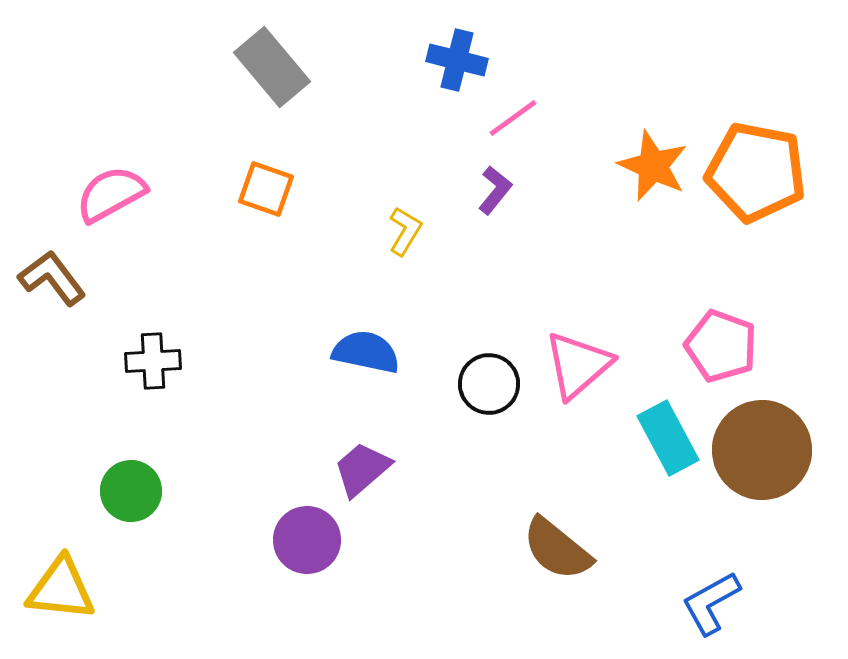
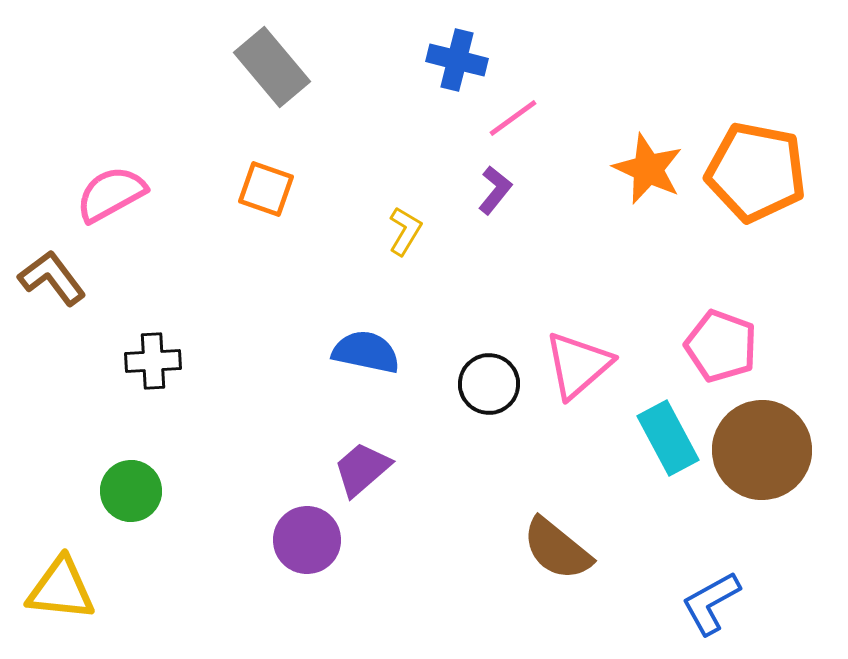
orange star: moved 5 px left, 3 px down
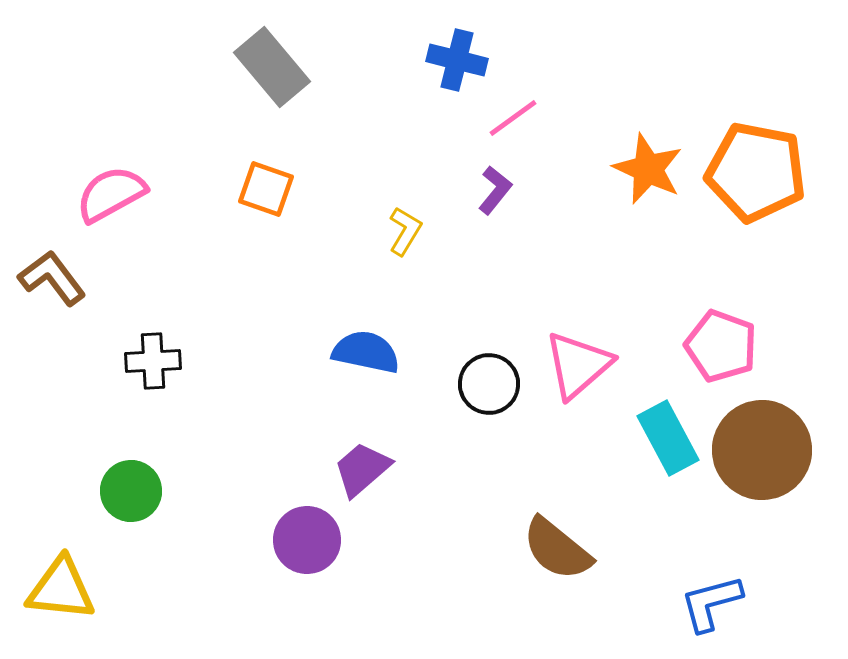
blue L-shape: rotated 14 degrees clockwise
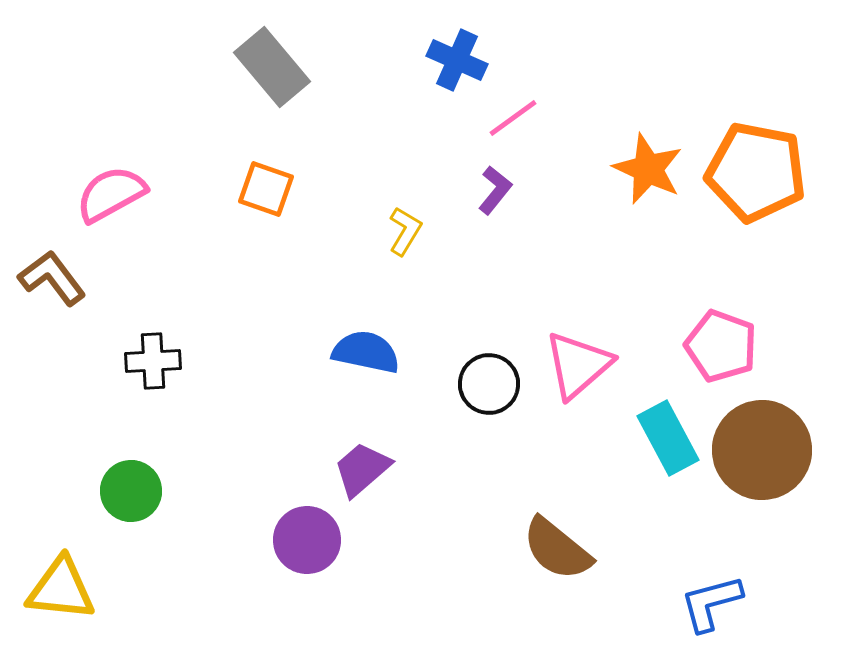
blue cross: rotated 10 degrees clockwise
